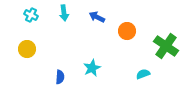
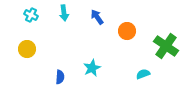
blue arrow: rotated 28 degrees clockwise
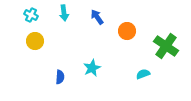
yellow circle: moved 8 px right, 8 px up
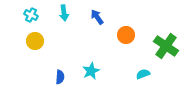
orange circle: moved 1 px left, 4 px down
cyan star: moved 1 px left, 3 px down
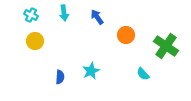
cyan semicircle: rotated 112 degrees counterclockwise
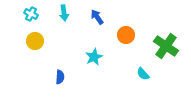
cyan cross: moved 1 px up
cyan star: moved 3 px right, 14 px up
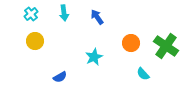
cyan cross: rotated 24 degrees clockwise
orange circle: moved 5 px right, 8 px down
blue semicircle: rotated 56 degrees clockwise
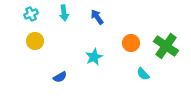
cyan cross: rotated 16 degrees clockwise
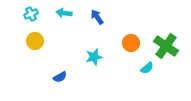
cyan arrow: rotated 105 degrees clockwise
cyan star: rotated 12 degrees clockwise
cyan semicircle: moved 4 px right, 6 px up; rotated 88 degrees counterclockwise
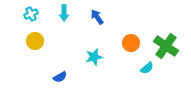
cyan arrow: rotated 98 degrees counterclockwise
